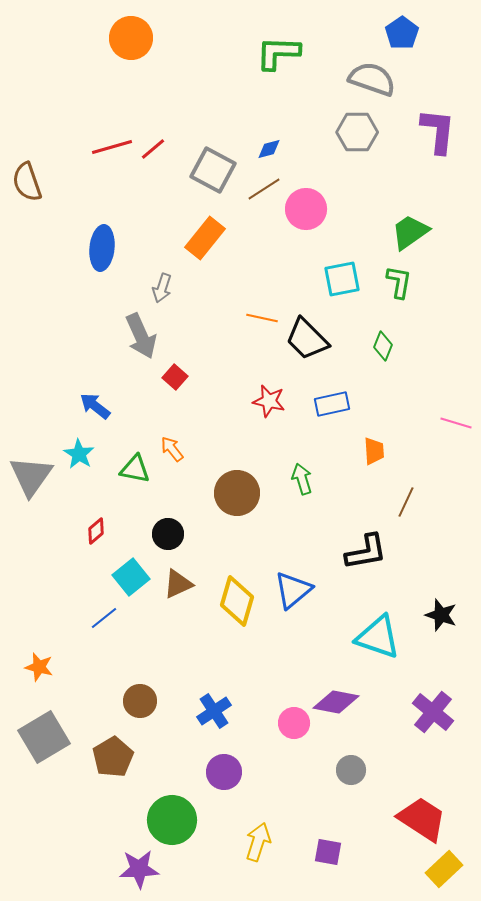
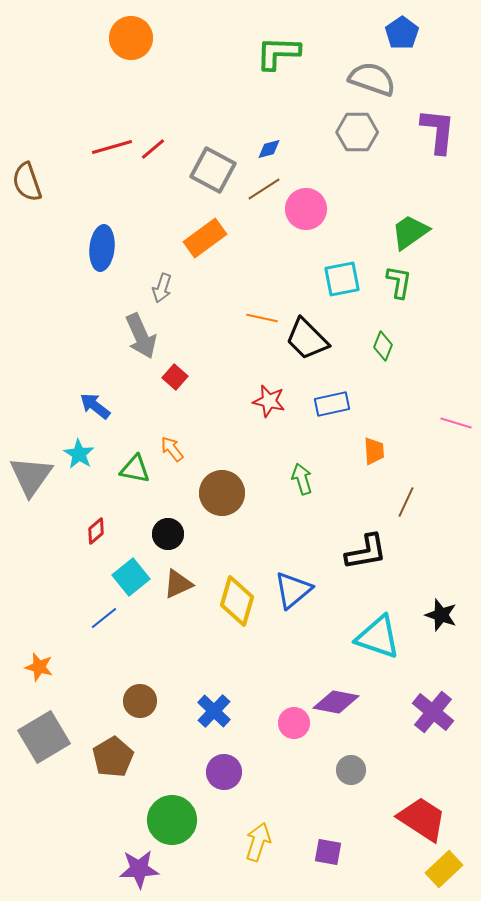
orange rectangle at (205, 238): rotated 15 degrees clockwise
brown circle at (237, 493): moved 15 px left
blue cross at (214, 711): rotated 12 degrees counterclockwise
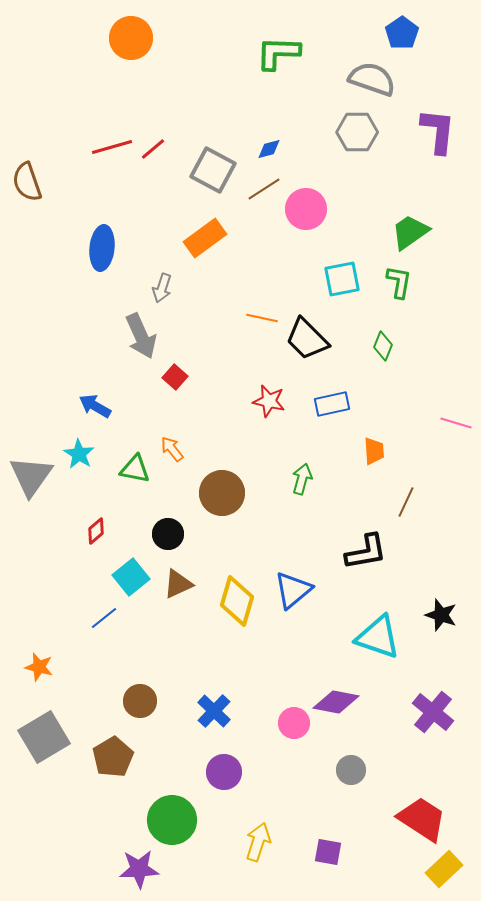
blue arrow at (95, 406): rotated 8 degrees counterclockwise
green arrow at (302, 479): rotated 32 degrees clockwise
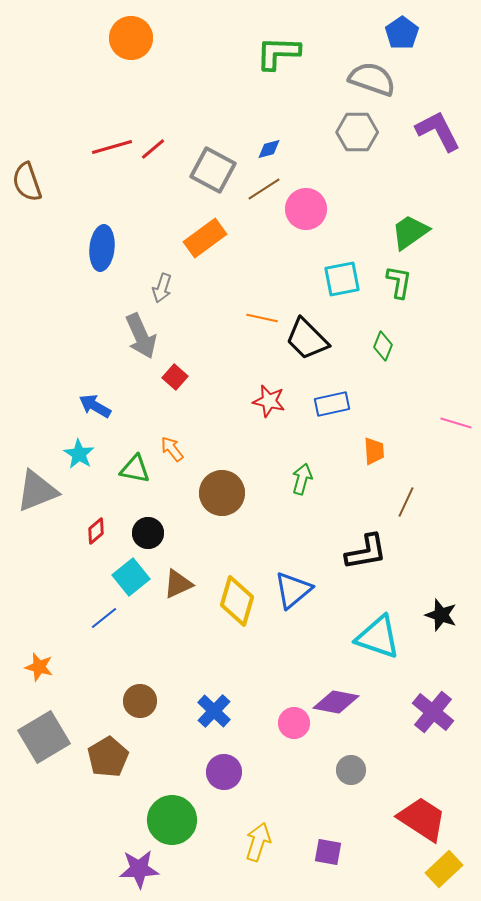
purple L-shape at (438, 131): rotated 33 degrees counterclockwise
gray triangle at (31, 476): moved 6 px right, 15 px down; rotated 33 degrees clockwise
black circle at (168, 534): moved 20 px left, 1 px up
brown pentagon at (113, 757): moved 5 px left
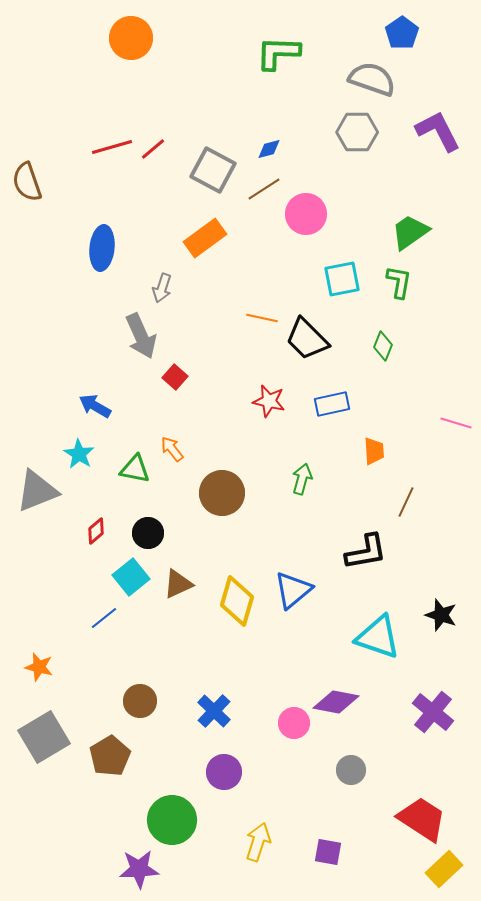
pink circle at (306, 209): moved 5 px down
brown pentagon at (108, 757): moved 2 px right, 1 px up
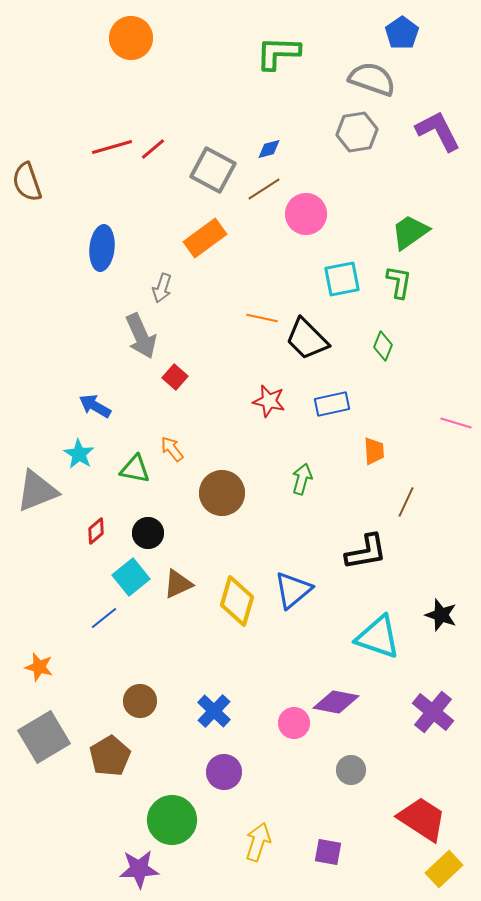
gray hexagon at (357, 132): rotated 9 degrees counterclockwise
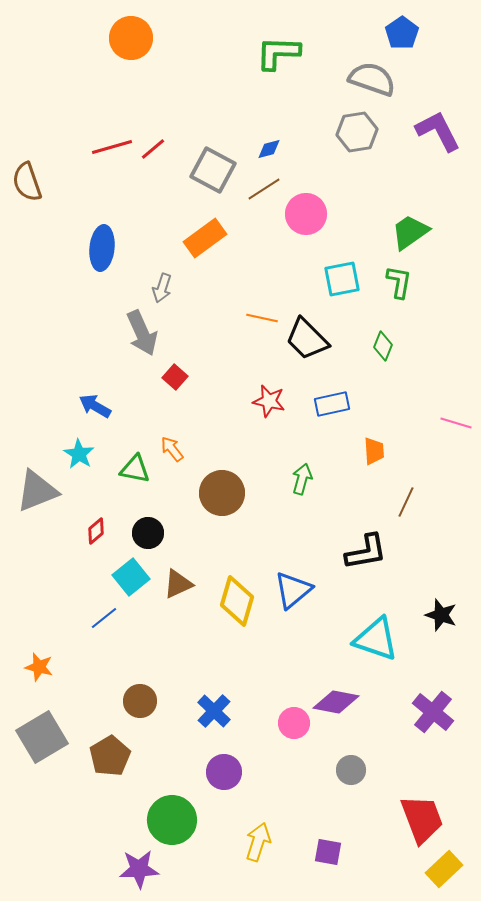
gray arrow at (141, 336): moved 1 px right, 3 px up
cyan triangle at (378, 637): moved 2 px left, 2 px down
gray square at (44, 737): moved 2 px left
red trapezoid at (422, 819): rotated 36 degrees clockwise
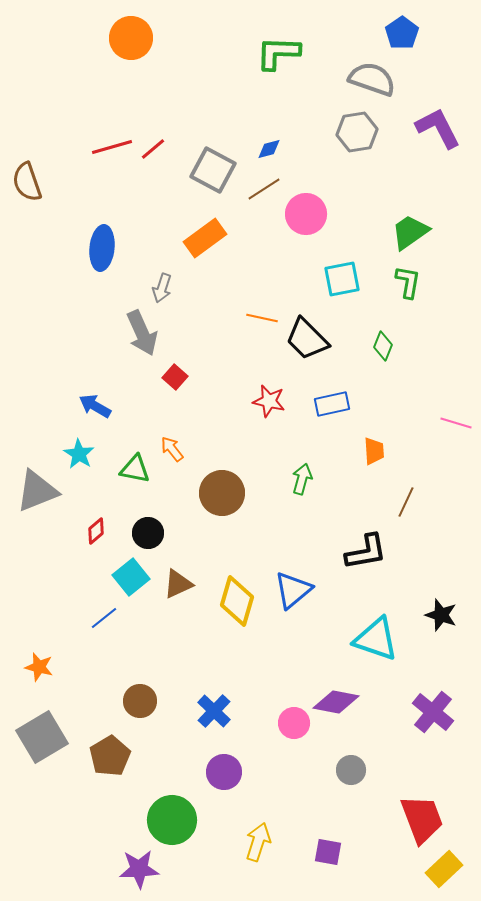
purple L-shape at (438, 131): moved 3 px up
green L-shape at (399, 282): moved 9 px right
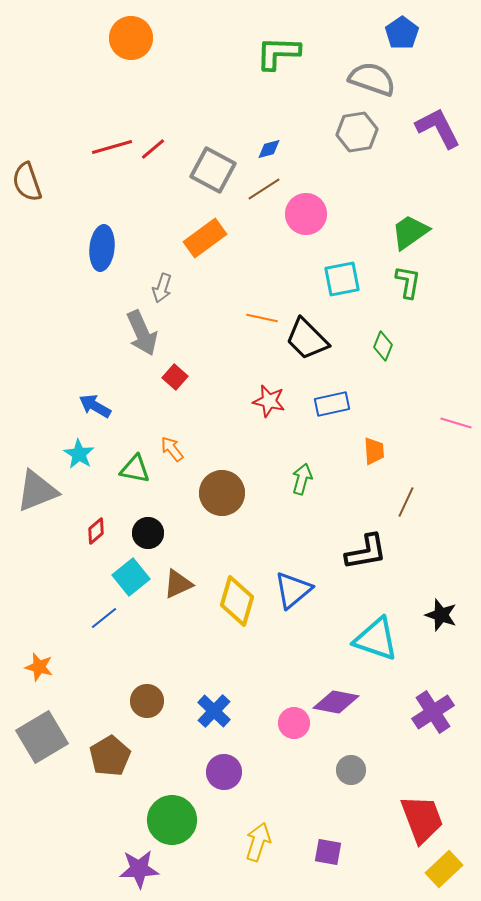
brown circle at (140, 701): moved 7 px right
purple cross at (433, 712): rotated 18 degrees clockwise
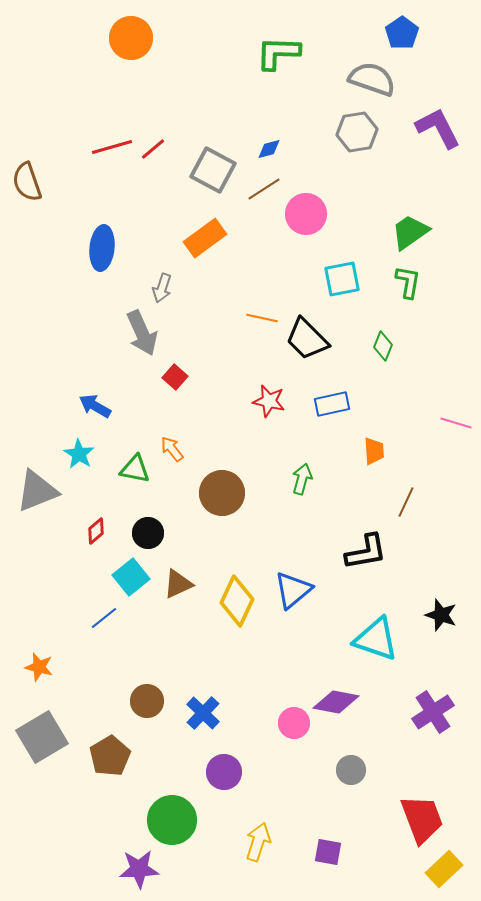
yellow diamond at (237, 601): rotated 9 degrees clockwise
blue cross at (214, 711): moved 11 px left, 2 px down
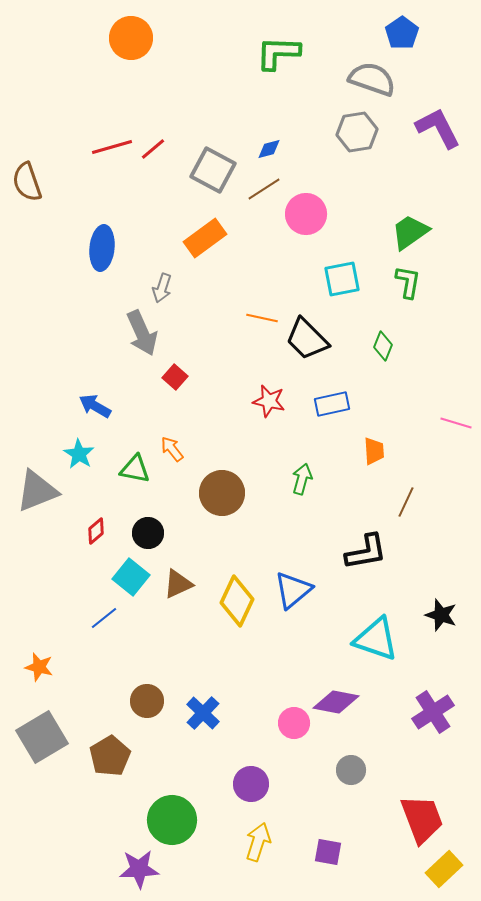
cyan square at (131, 577): rotated 12 degrees counterclockwise
purple circle at (224, 772): moved 27 px right, 12 px down
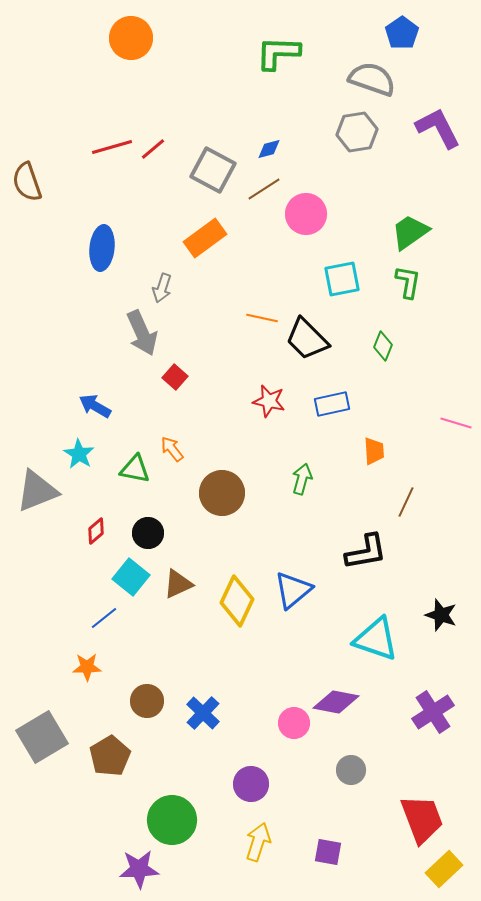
orange star at (39, 667): moved 48 px right; rotated 16 degrees counterclockwise
